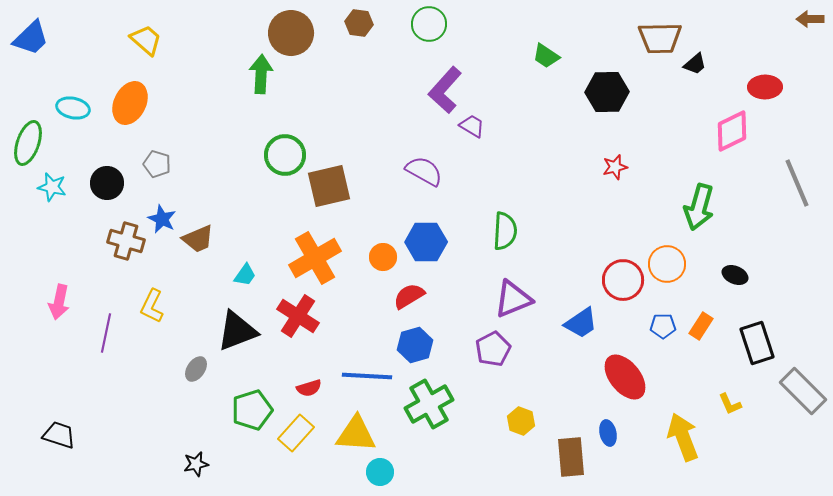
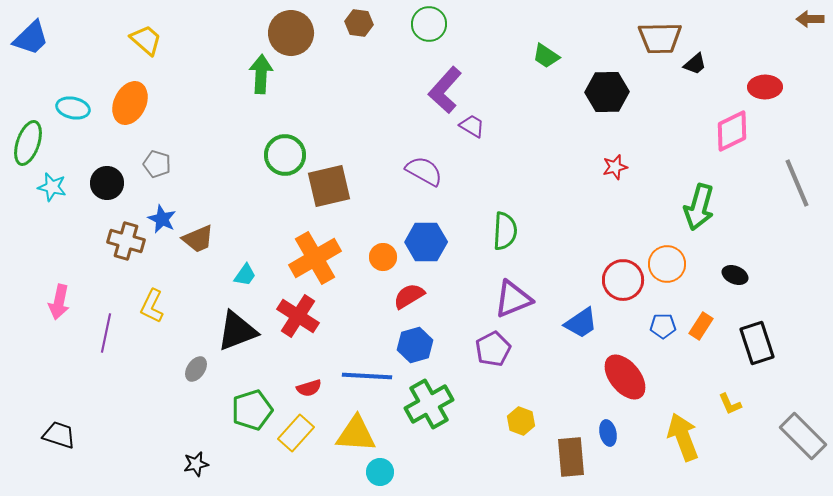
gray rectangle at (803, 391): moved 45 px down
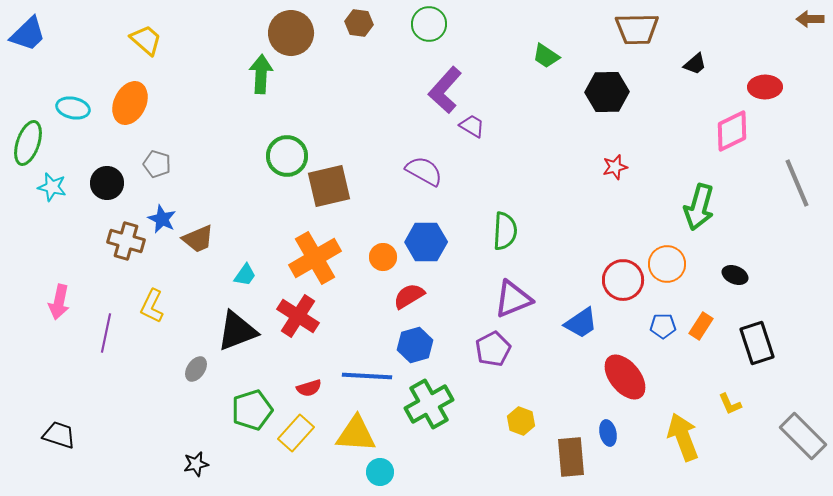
blue trapezoid at (31, 38): moved 3 px left, 4 px up
brown trapezoid at (660, 38): moved 23 px left, 9 px up
green circle at (285, 155): moved 2 px right, 1 px down
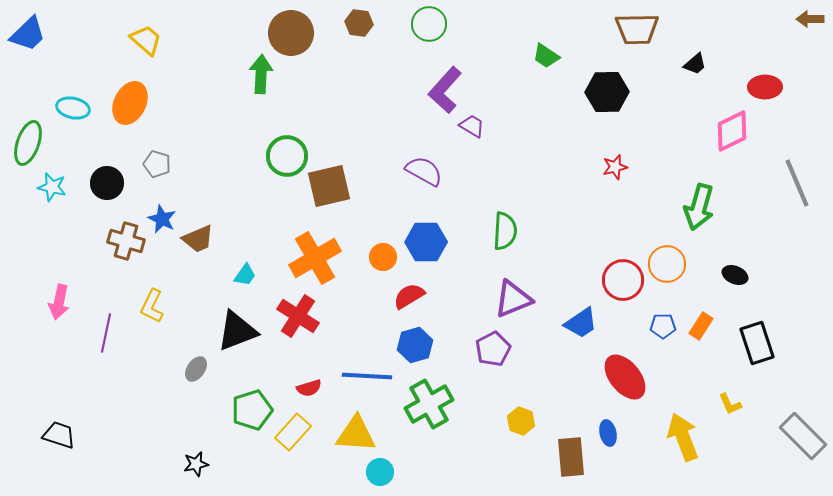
yellow rectangle at (296, 433): moved 3 px left, 1 px up
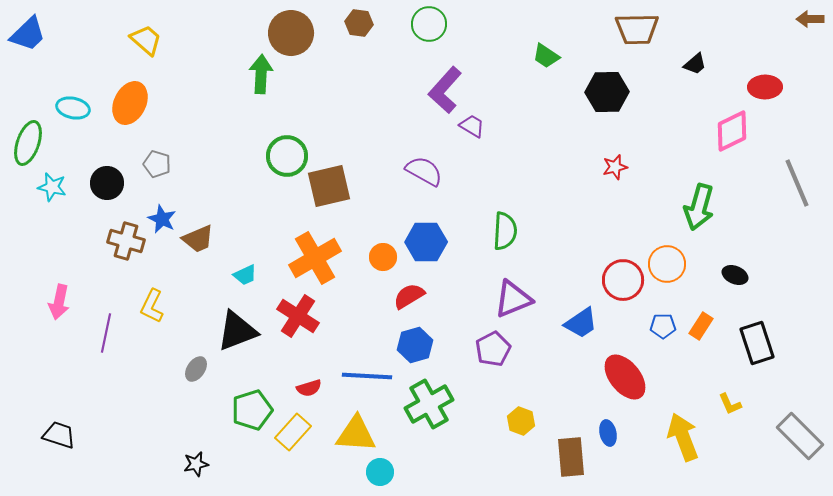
cyan trapezoid at (245, 275): rotated 30 degrees clockwise
gray rectangle at (803, 436): moved 3 px left
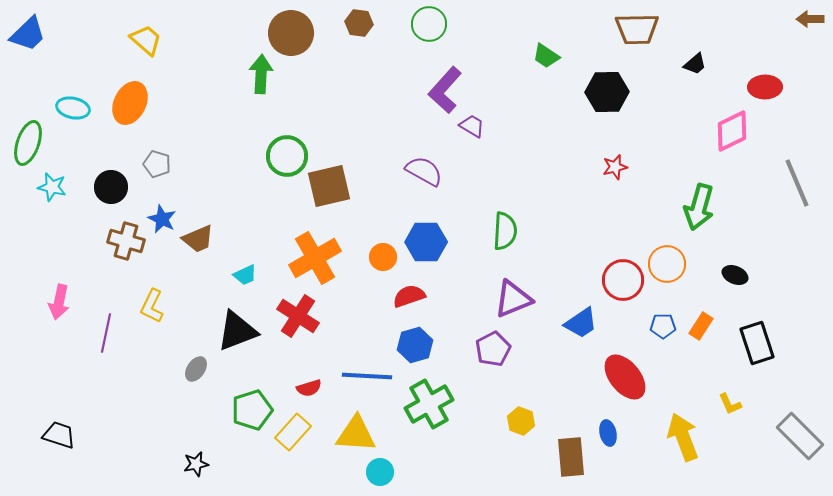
black circle at (107, 183): moved 4 px right, 4 px down
red semicircle at (409, 296): rotated 12 degrees clockwise
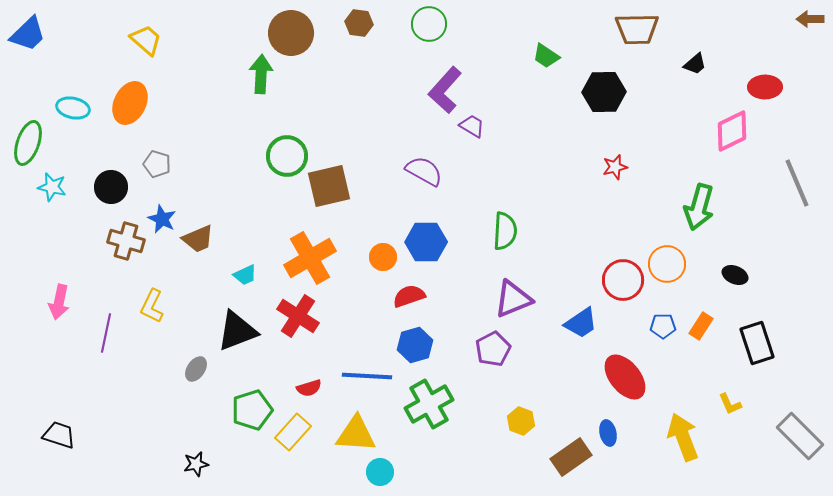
black hexagon at (607, 92): moved 3 px left
orange cross at (315, 258): moved 5 px left
brown rectangle at (571, 457): rotated 60 degrees clockwise
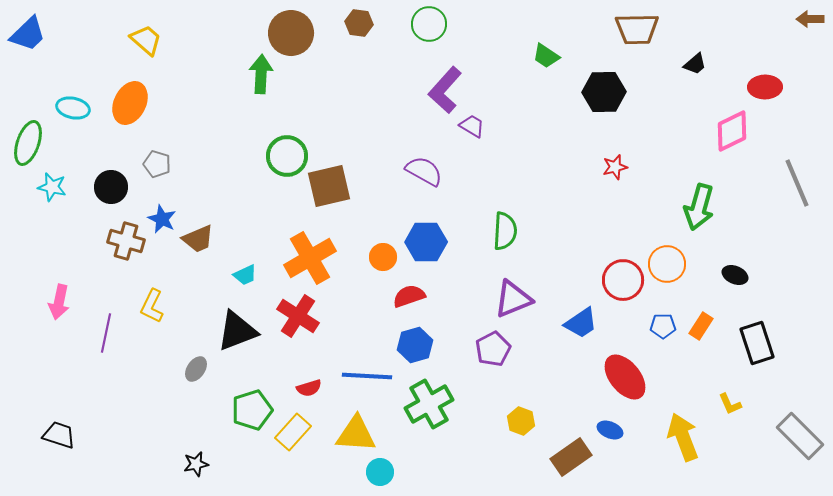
blue ellipse at (608, 433): moved 2 px right, 3 px up; rotated 55 degrees counterclockwise
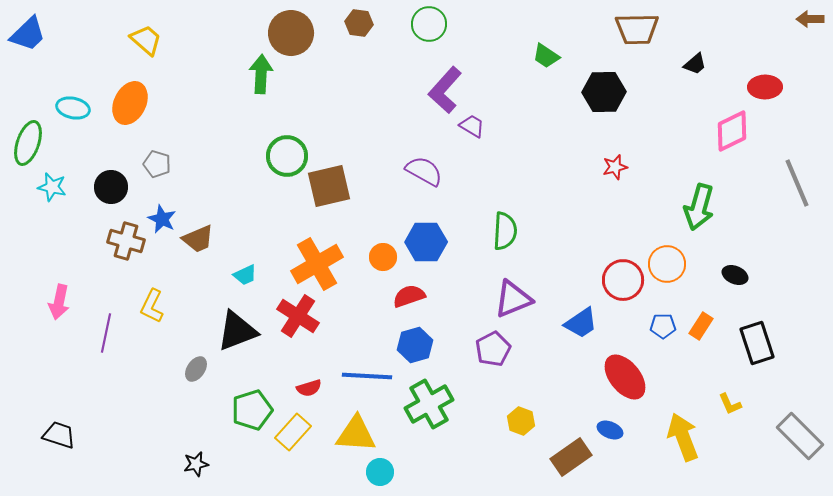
orange cross at (310, 258): moved 7 px right, 6 px down
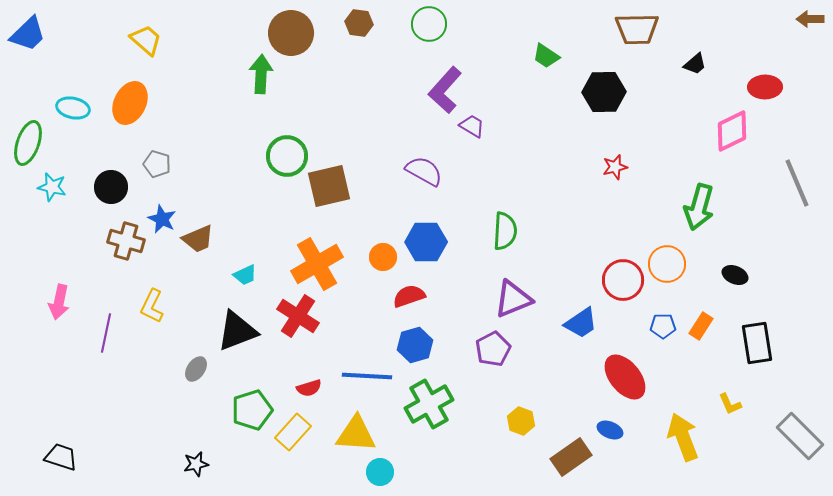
black rectangle at (757, 343): rotated 9 degrees clockwise
black trapezoid at (59, 435): moved 2 px right, 22 px down
